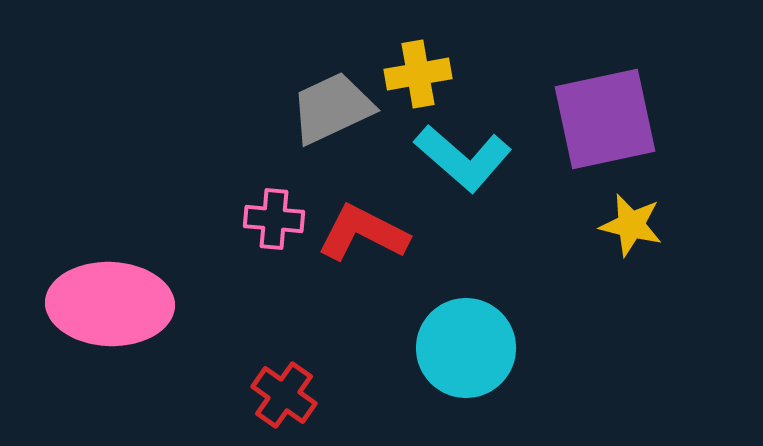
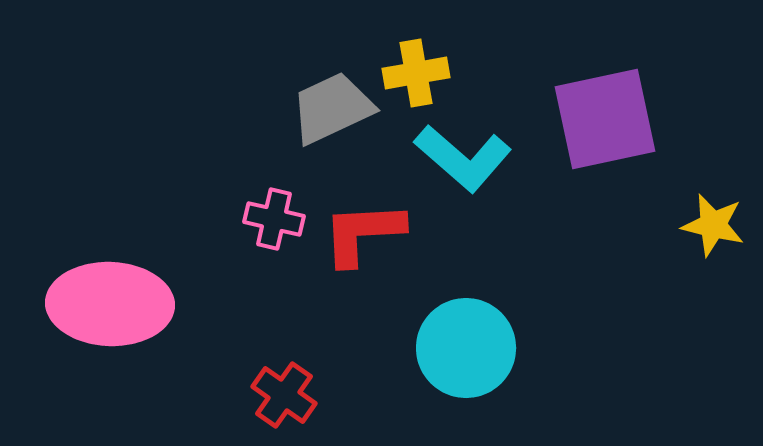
yellow cross: moved 2 px left, 1 px up
pink cross: rotated 8 degrees clockwise
yellow star: moved 82 px right
red L-shape: rotated 30 degrees counterclockwise
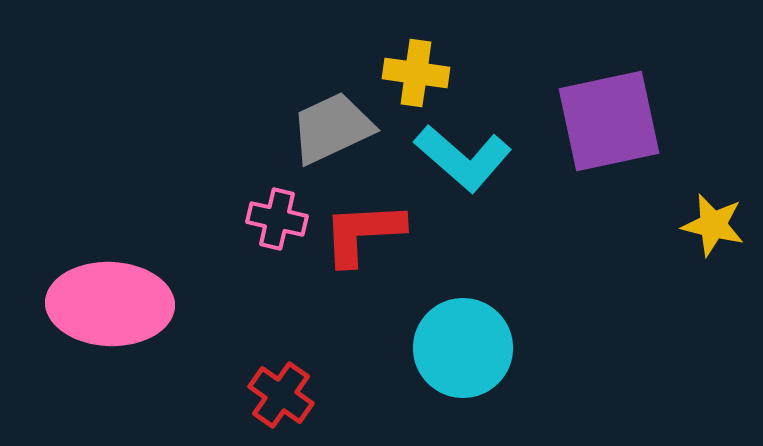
yellow cross: rotated 18 degrees clockwise
gray trapezoid: moved 20 px down
purple square: moved 4 px right, 2 px down
pink cross: moved 3 px right
cyan circle: moved 3 px left
red cross: moved 3 px left
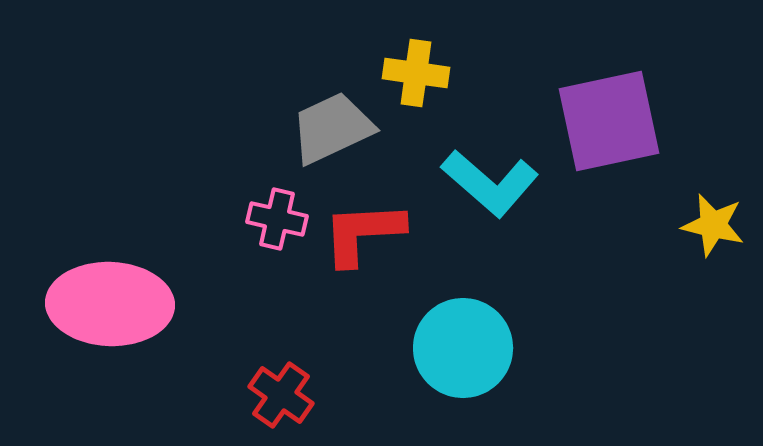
cyan L-shape: moved 27 px right, 25 px down
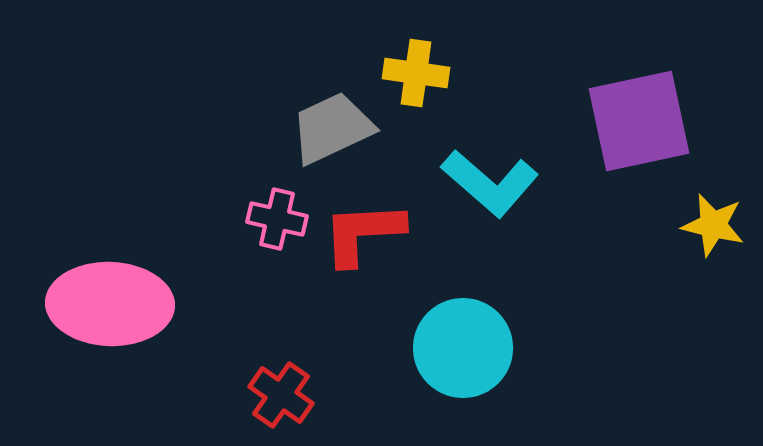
purple square: moved 30 px right
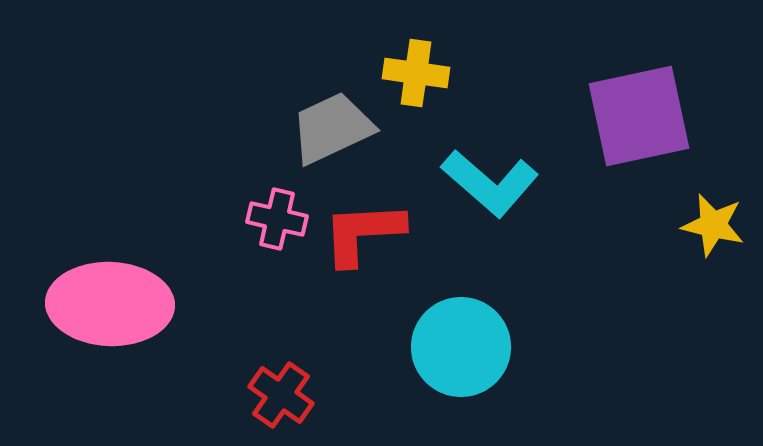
purple square: moved 5 px up
cyan circle: moved 2 px left, 1 px up
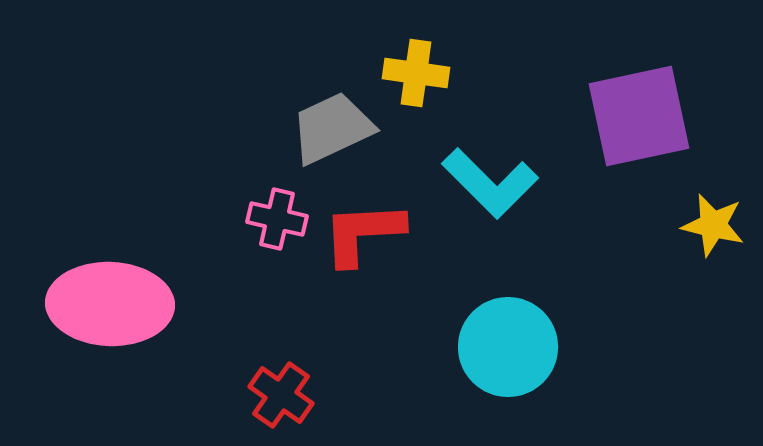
cyan L-shape: rotated 4 degrees clockwise
cyan circle: moved 47 px right
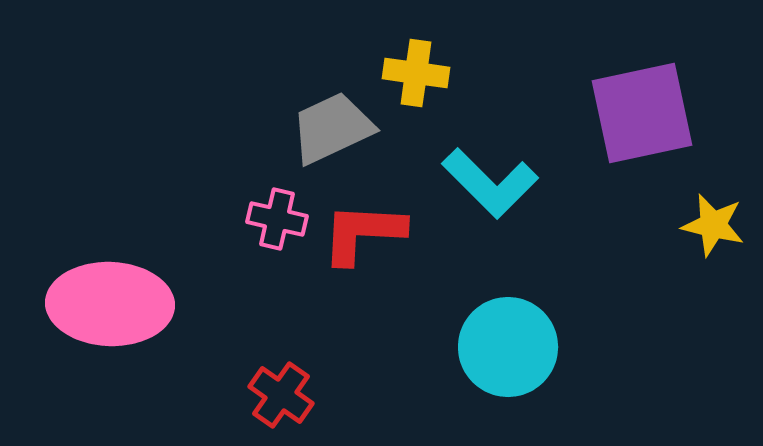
purple square: moved 3 px right, 3 px up
red L-shape: rotated 6 degrees clockwise
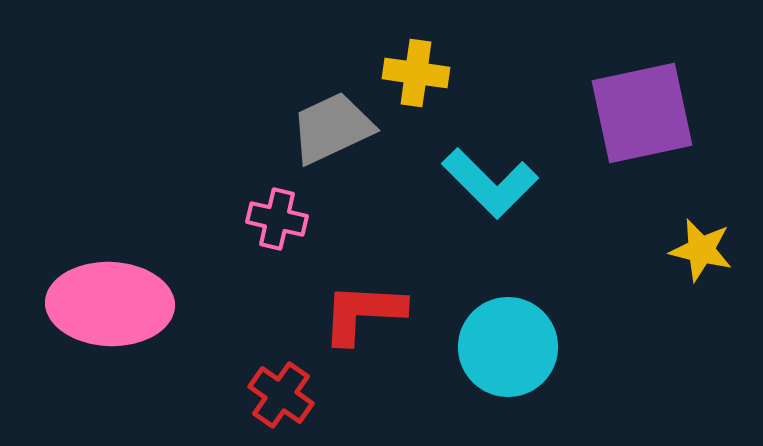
yellow star: moved 12 px left, 25 px down
red L-shape: moved 80 px down
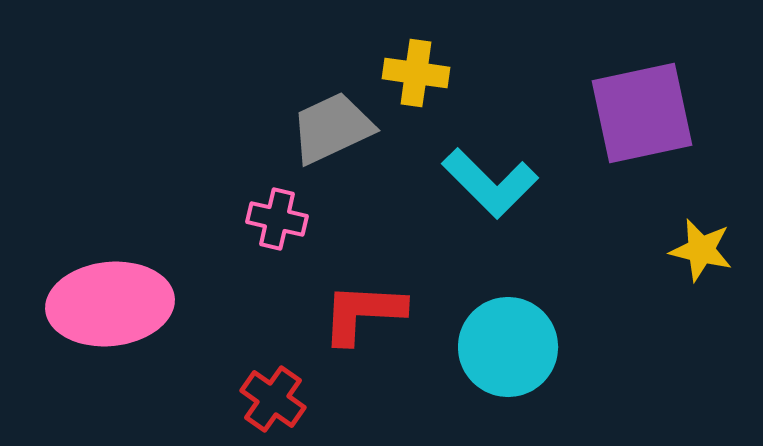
pink ellipse: rotated 8 degrees counterclockwise
red cross: moved 8 px left, 4 px down
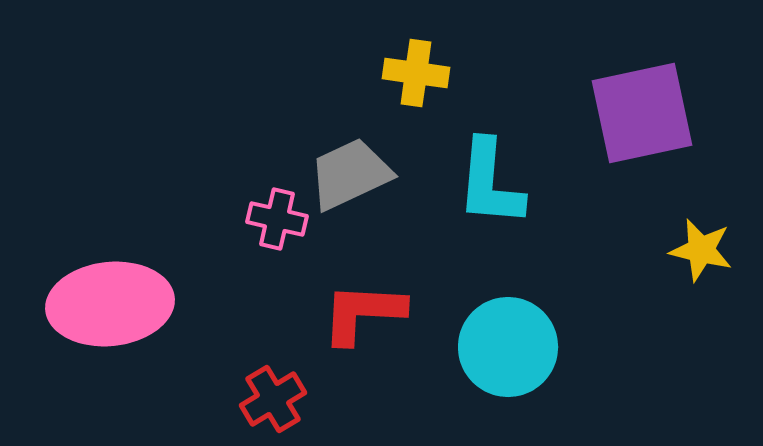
gray trapezoid: moved 18 px right, 46 px down
cyan L-shape: rotated 50 degrees clockwise
red cross: rotated 24 degrees clockwise
